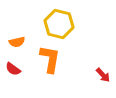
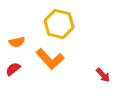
orange L-shape: rotated 128 degrees clockwise
red semicircle: rotated 105 degrees clockwise
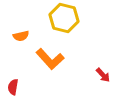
yellow hexagon: moved 5 px right, 6 px up
orange semicircle: moved 4 px right, 6 px up
red semicircle: moved 18 px down; rotated 42 degrees counterclockwise
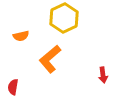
yellow hexagon: rotated 20 degrees clockwise
orange L-shape: rotated 92 degrees clockwise
red arrow: rotated 35 degrees clockwise
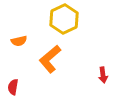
yellow hexagon: moved 1 px down
orange semicircle: moved 2 px left, 5 px down
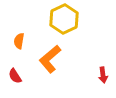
orange semicircle: rotated 112 degrees clockwise
red semicircle: moved 2 px right, 11 px up; rotated 42 degrees counterclockwise
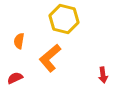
yellow hexagon: rotated 20 degrees counterclockwise
orange L-shape: moved 1 px up
red semicircle: moved 2 px down; rotated 98 degrees clockwise
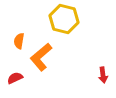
orange L-shape: moved 9 px left, 1 px up
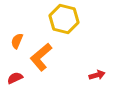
orange semicircle: moved 2 px left; rotated 14 degrees clockwise
red arrow: moved 6 px left; rotated 98 degrees counterclockwise
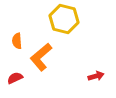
orange semicircle: rotated 28 degrees counterclockwise
red arrow: moved 1 px left, 1 px down
